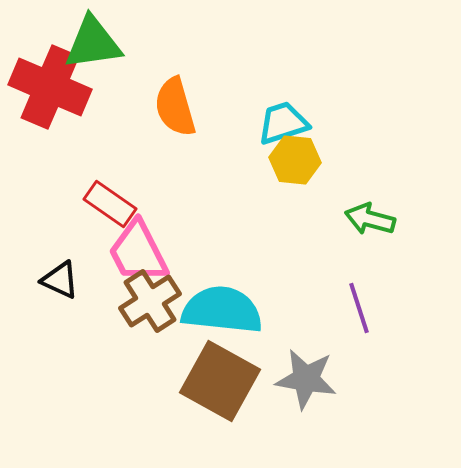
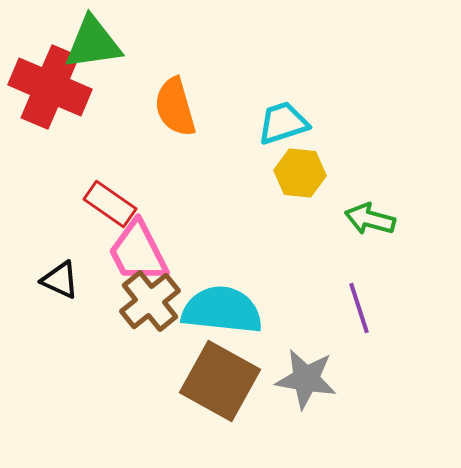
yellow hexagon: moved 5 px right, 13 px down
brown cross: rotated 6 degrees counterclockwise
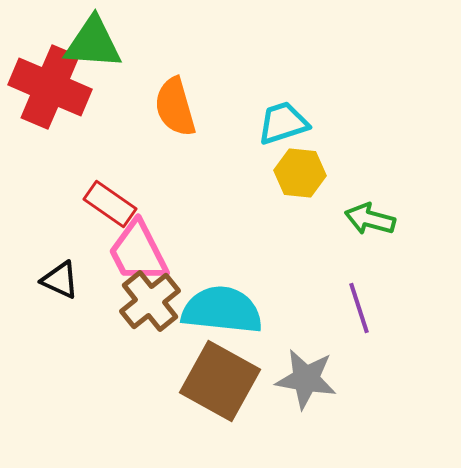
green triangle: rotated 12 degrees clockwise
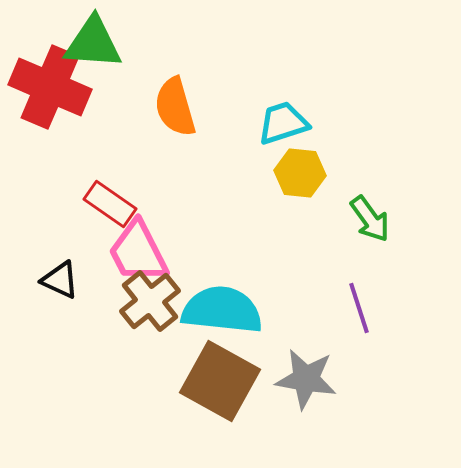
green arrow: rotated 141 degrees counterclockwise
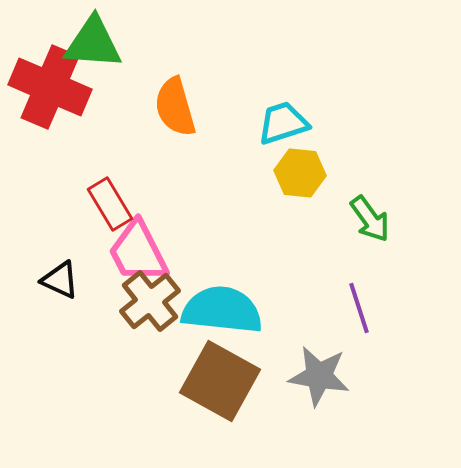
red rectangle: rotated 24 degrees clockwise
gray star: moved 13 px right, 3 px up
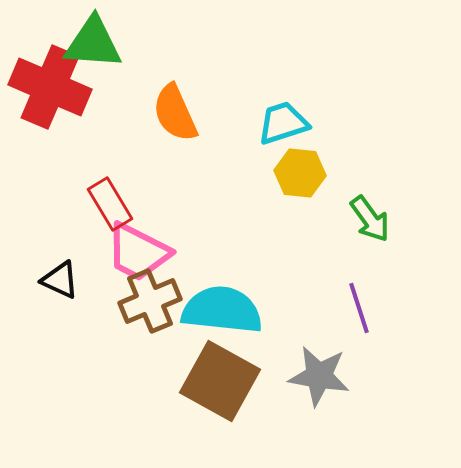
orange semicircle: moved 6 px down; rotated 8 degrees counterclockwise
pink trapezoid: rotated 36 degrees counterclockwise
brown cross: rotated 16 degrees clockwise
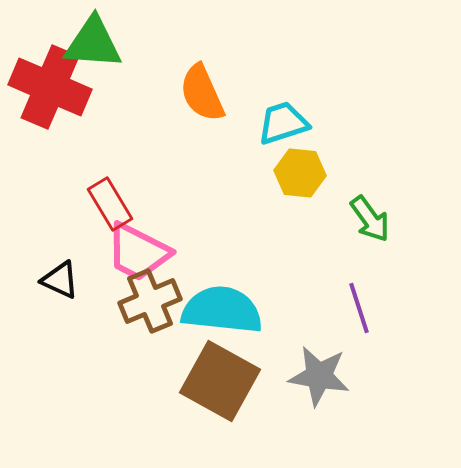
orange semicircle: moved 27 px right, 20 px up
